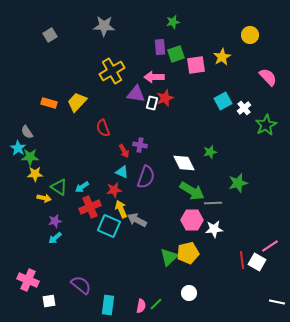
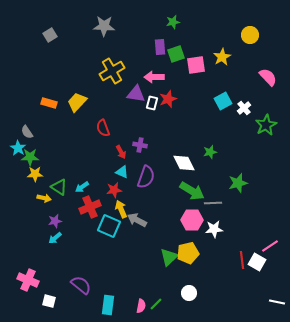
red star at (165, 98): moved 3 px right, 1 px down
red arrow at (124, 151): moved 3 px left, 1 px down
white square at (49, 301): rotated 24 degrees clockwise
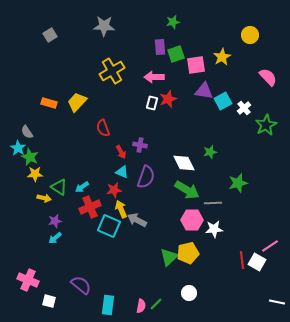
purple triangle at (136, 94): moved 68 px right, 3 px up
green star at (30, 157): rotated 24 degrees clockwise
green arrow at (192, 191): moved 5 px left, 1 px up
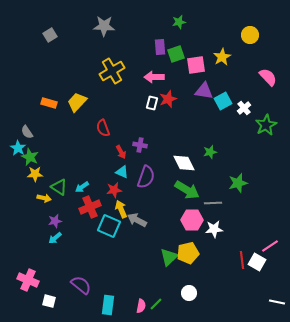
green star at (173, 22): moved 6 px right
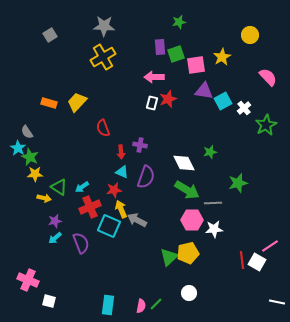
yellow cross at (112, 71): moved 9 px left, 14 px up
red arrow at (121, 152): rotated 24 degrees clockwise
purple semicircle at (81, 285): moved 42 px up; rotated 30 degrees clockwise
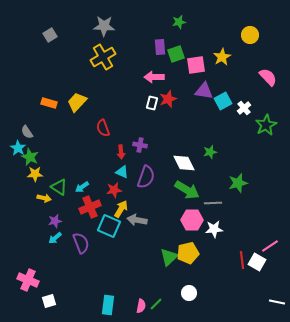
yellow arrow at (121, 209): rotated 54 degrees clockwise
gray arrow at (137, 220): rotated 18 degrees counterclockwise
white square at (49, 301): rotated 32 degrees counterclockwise
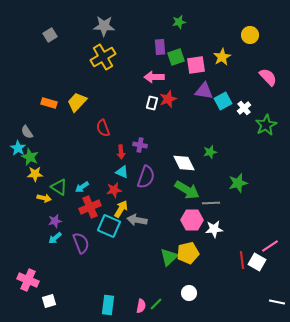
green square at (176, 54): moved 3 px down
gray line at (213, 203): moved 2 px left
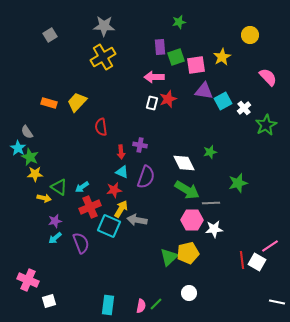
red semicircle at (103, 128): moved 2 px left, 1 px up; rotated 12 degrees clockwise
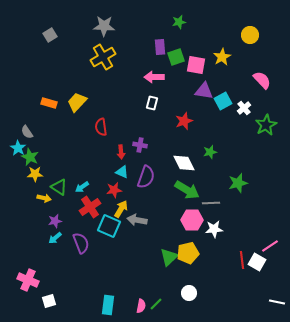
pink square at (196, 65): rotated 18 degrees clockwise
pink semicircle at (268, 77): moved 6 px left, 3 px down
red star at (168, 99): moved 16 px right, 22 px down
red cross at (90, 207): rotated 10 degrees counterclockwise
